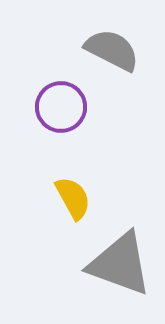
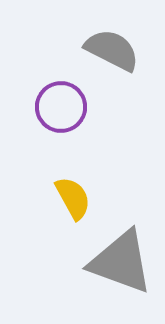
gray triangle: moved 1 px right, 2 px up
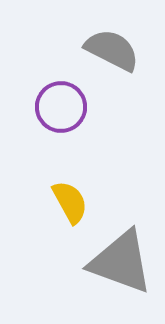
yellow semicircle: moved 3 px left, 4 px down
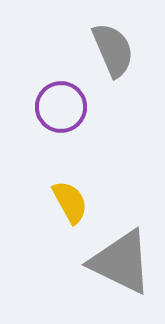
gray semicircle: moved 1 px right; rotated 40 degrees clockwise
gray triangle: rotated 6 degrees clockwise
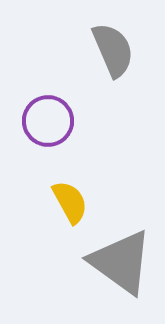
purple circle: moved 13 px left, 14 px down
gray triangle: rotated 10 degrees clockwise
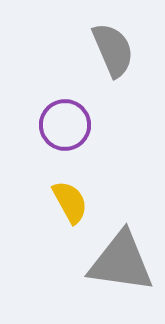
purple circle: moved 17 px right, 4 px down
gray triangle: rotated 28 degrees counterclockwise
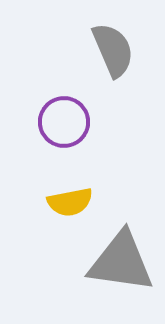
purple circle: moved 1 px left, 3 px up
yellow semicircle: rotated 108 degrees clockwise
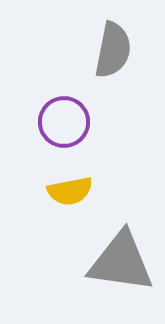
gray semicircle: rotated 34 degrees clockwise
yellow semicircle: moved 11 px up
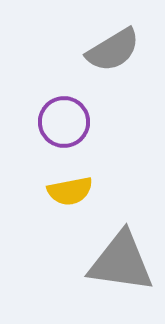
gray semicircle: rotated 48 degrees clockwise
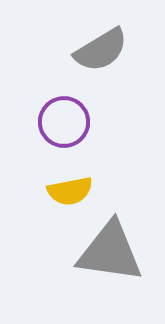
gray semicircle: moved 12 px left
gray triangle: moved 11 px left, 10 px up
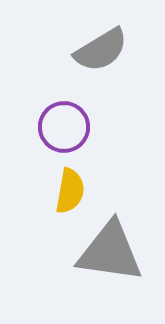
purple circle: moved 5 px down
yellow semicircle: rotated 69 degrees counterclockwise
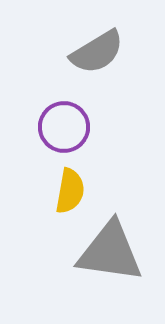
gray semicircle: moved 4 px left, 2 px down
